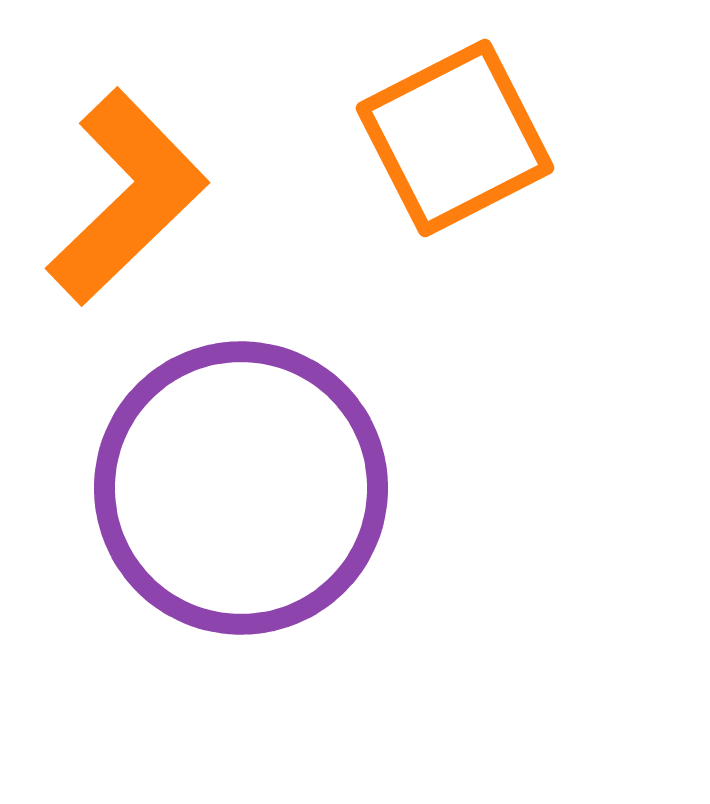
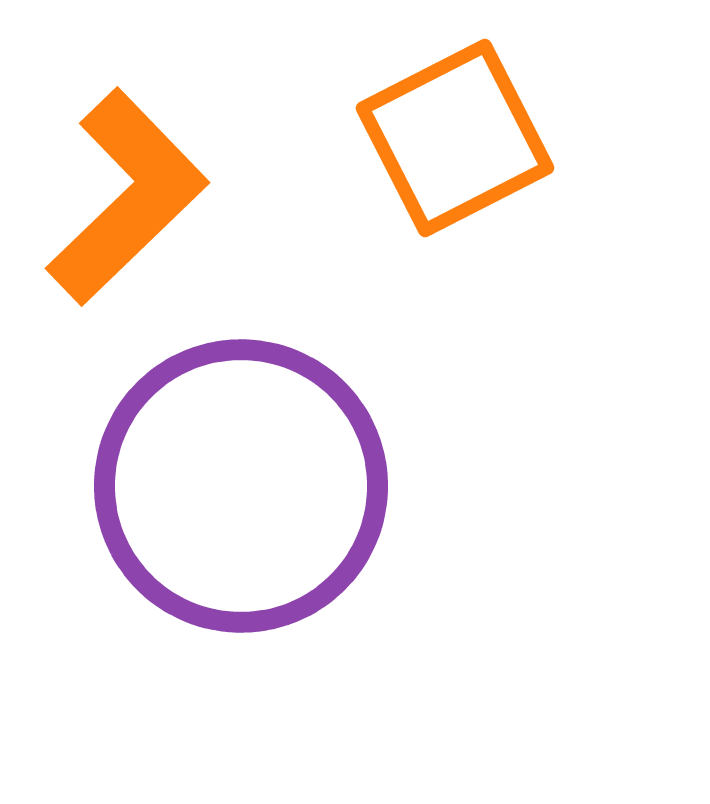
purple circle: moved 2 px up
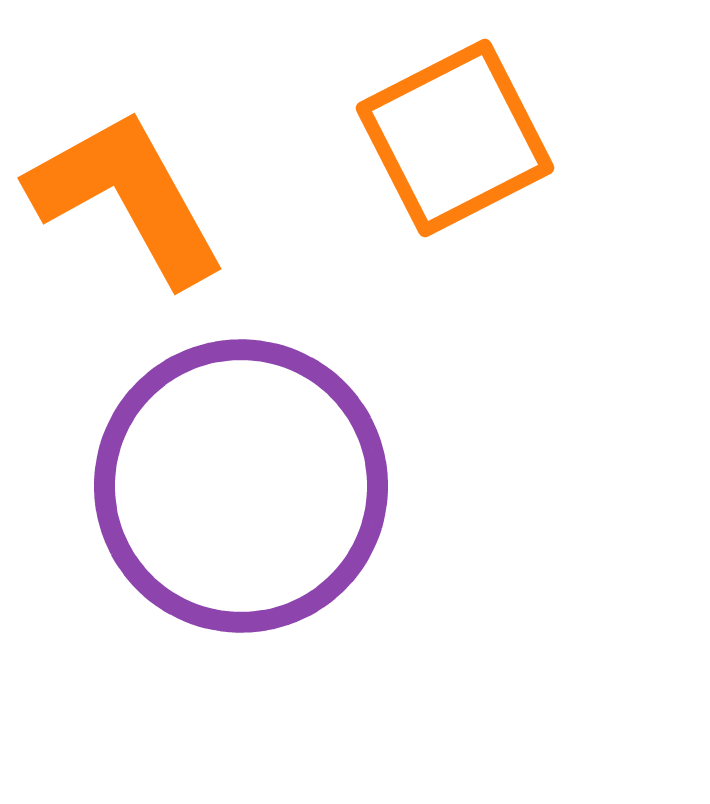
orange L-shape: rotated 75 degrees counterclockwise
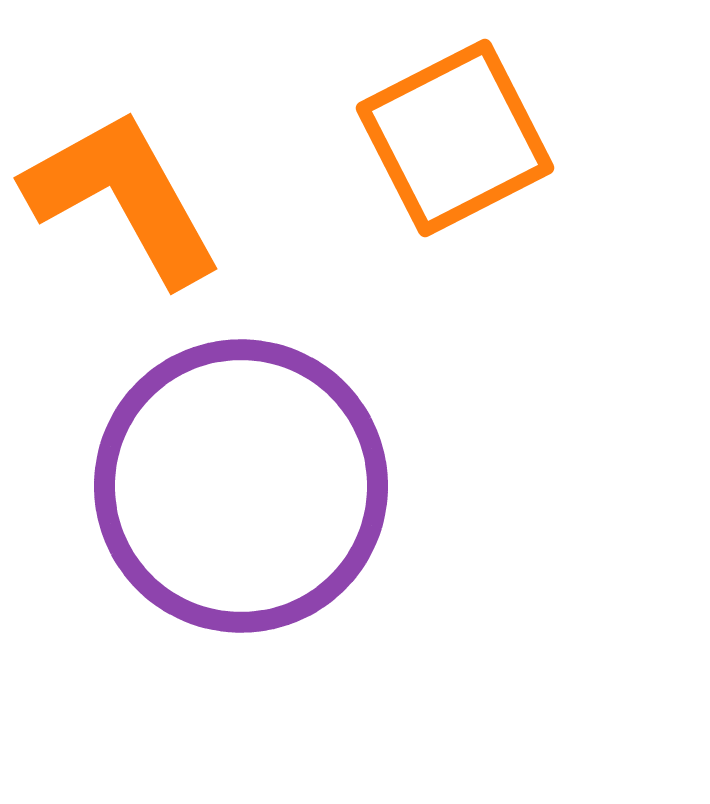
orange L-shape: moved 4 px left
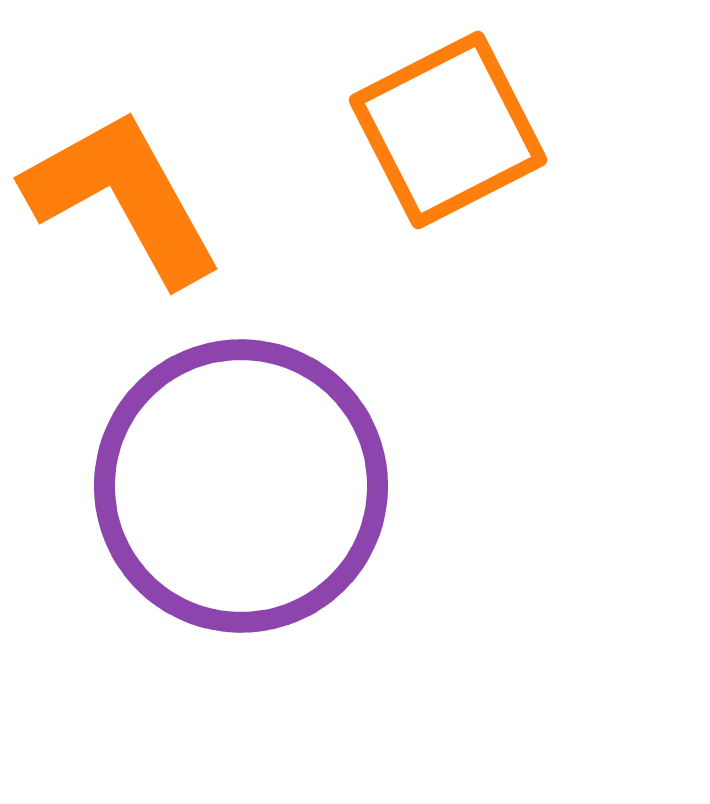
orange square: moved 7 px left, 8 px up
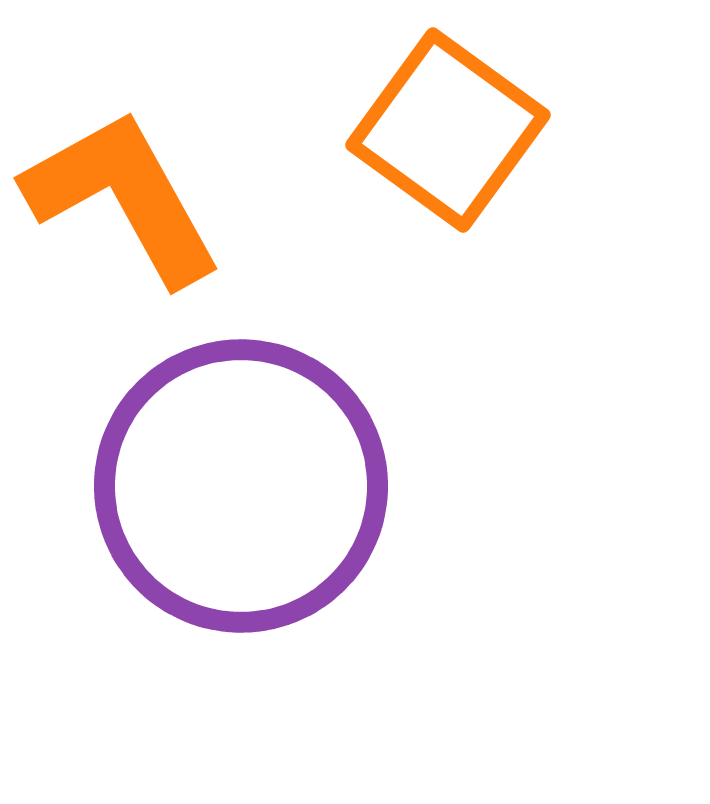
orange square: rotated 27 degrees counterclockwise
